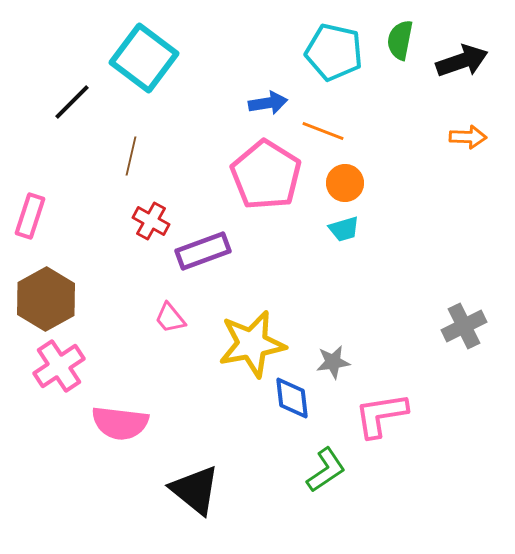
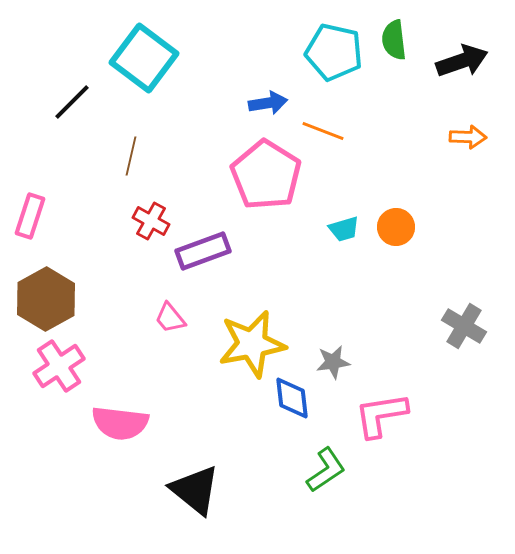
green semicircle: moved 6 px left; rotated 18 degrees counterclockwise
orange circle: moved 51 px right, 44 px down
gray cross: rotated 33 degrees counterclockwise
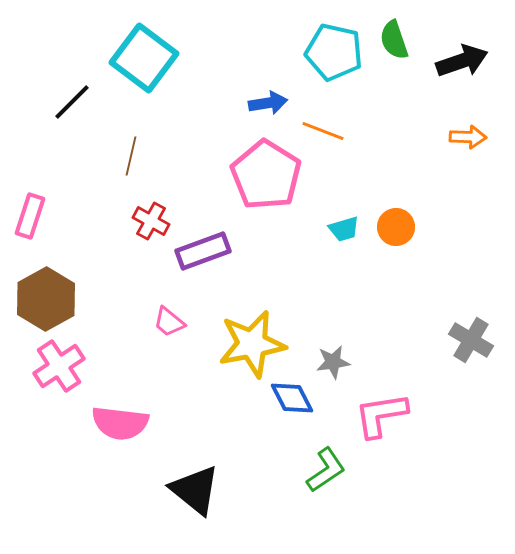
green semicircle: rotated 12 degrees counterclockwise
pink trapezoid: moved 1 px left, 4 px down; rotated 12 degrees counterclockwise
gray cross: moved 7 px right, 14 px down
blue diamond: rotated 21 degrees counterclockwise
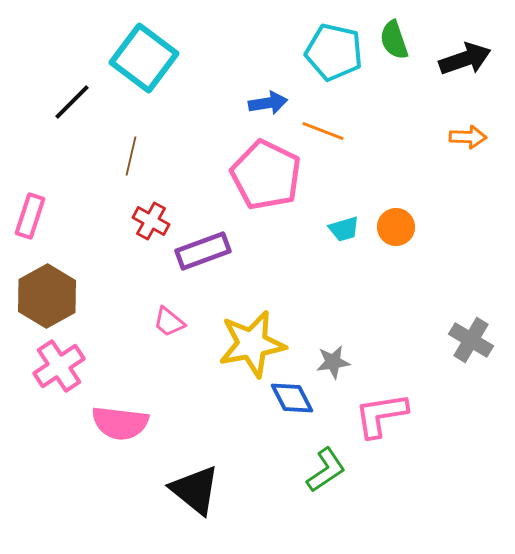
black arrow: moved 3 px right, 2 px up
pink pentagon: rotated 6 degrees counterclockwise
brown hexagon: moved 1 px right, 3 px up
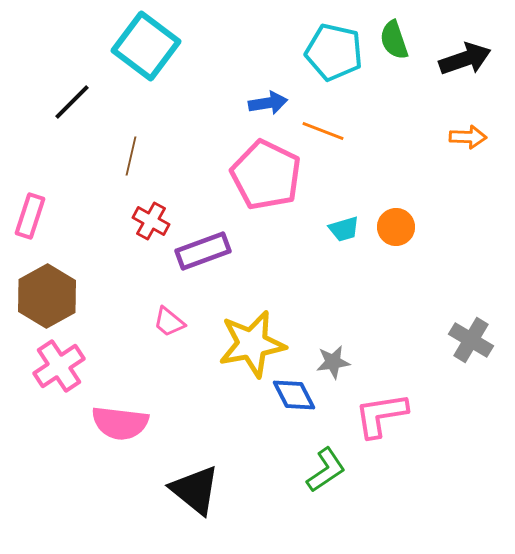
cyan square: moved 2 px right, 12 px up
blue diamond: moved 2 px right, 3 px up
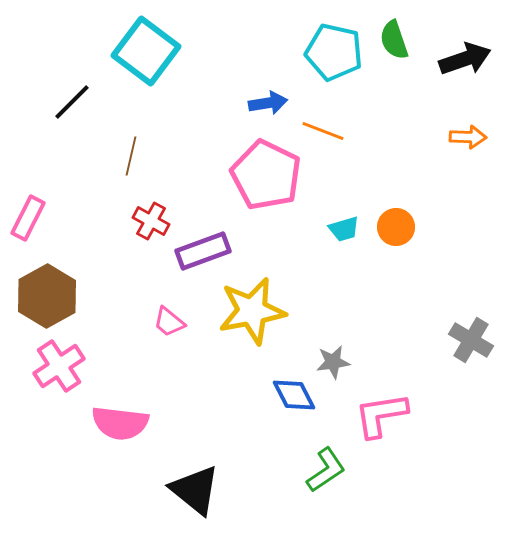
cyan square: moved 5 px down
pink rectangle: moved 2 px left, 2 px down; rotated 9 degrees clockwise
yellow star: moved 33 px up
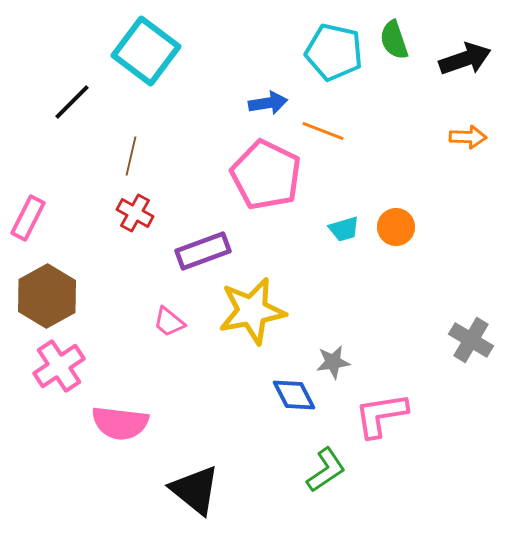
red cross: moved 16 px left, 8 px up
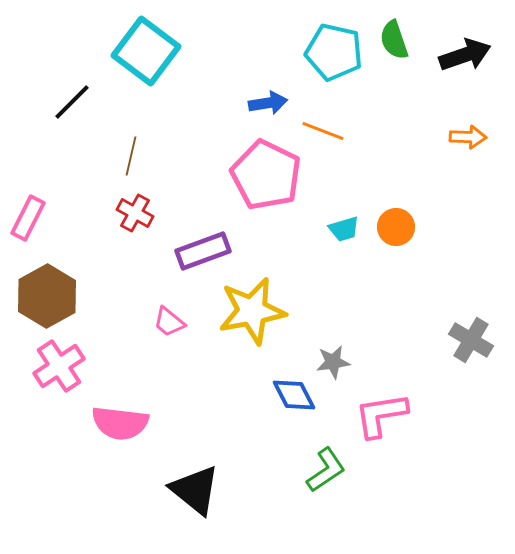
black arrow: moved 4 px up
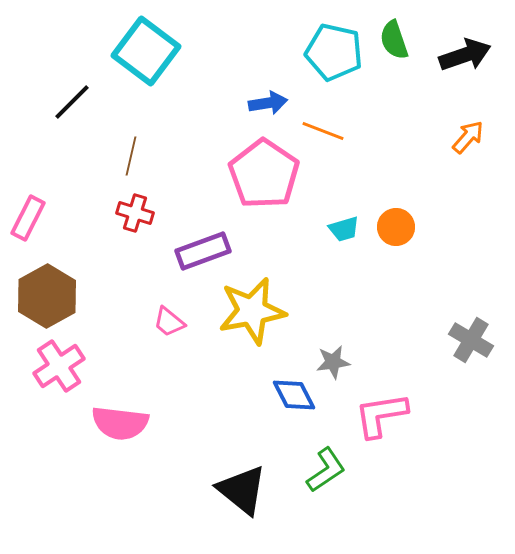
orange arrow: rotated 51 degrees counterclockwise
pink pentagon: moved 2 px left, 1 px up; rotated 8 degrees clockwise
red cross: rotated 12 degrees counterclockwise
black triangle: moved 47 px right
